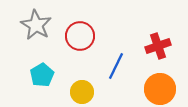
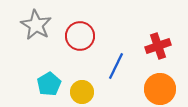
cyan pentagon: moved 7 px right, 9 px down
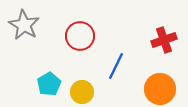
gray star: moved 12 px left
red cross: moved 6 px right, 6 px up
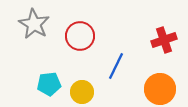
gray star: moved 10 px right, 1 px up
cyan pentagon: rotated 25 degrees clockwise
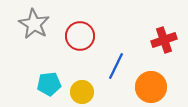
orange circle: moved 9 px left, 2 px up
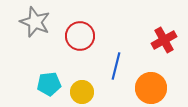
gray star: moved 1 px right, 2 px up; rotated 8 degrees counterclockwise
red cross: rotated 10 degrees counterclockwise
blue line: rotated 12 degrees counterclockwise
orange circle: moved 1 px down
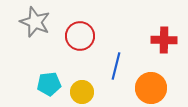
red cross: rotated 30 degrees clockwise
